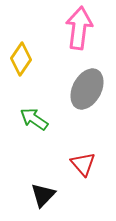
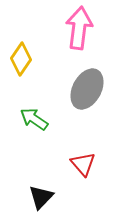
black triangle: moved 2 px left, 2 px down
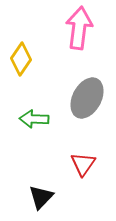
gray ellipse: moved 9 px down
green arrow: rotated 32 degrees counterclockwise
red triangle: rotated 16 degrees clockwise
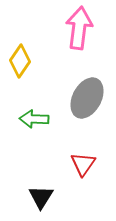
yellow diamond: moved 1 px left, 2 px down
black triangle: rotated 12 degrees counterclockwise
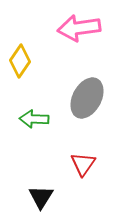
pink arrow: rotated 105 degrees counterclockwise
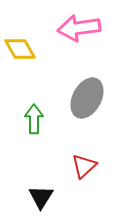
yellow diamond: moved 12 px up; rotated 64 degrees counterclockwise
green arrow: rotated 88 degrees clockwise
red triangle: moved 1 px right, 2 px down; rotated 12 degrees clockwise
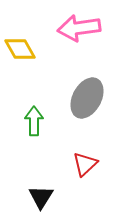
green arrow: moved 2 px down
red triangle: moved 1 px right, 2 px up
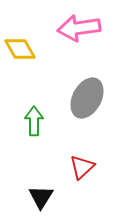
red triangle: moved 3 px left, 3 px down
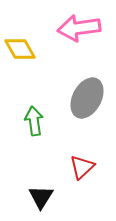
green arrow: rotated 8 degrees counterclockwise
